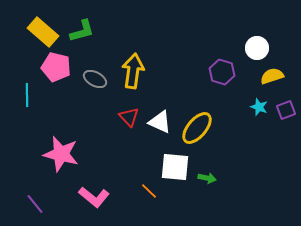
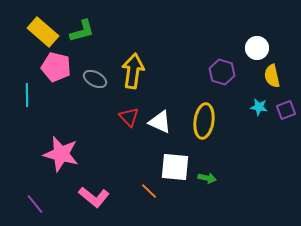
yellow semicircle: rotated 85 degrees counterclockwise
cyan star: rotated 12 degrees counterclockwise
yellow ellipse: moved 7 px right, 7 px up; rotated 32 degrees counterclockwise
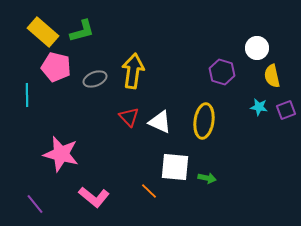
gray ellipse: rotated 50 degrees counterclockwise
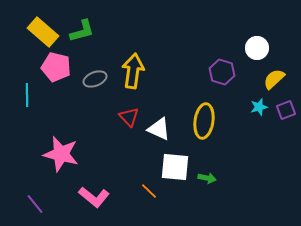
yellow semicircle: moved 2 px right, 3 px down; rotated 60 degrees clockwise
cyan star: rotated 24 degrees counterclockwise
white triangle: moved 1 px left, 7 px down
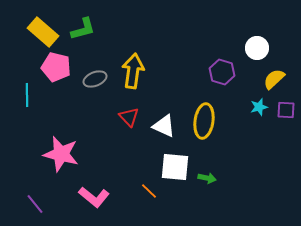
green L-shape: moved 1 px right, 2 px up
purple square: rotated 24 degrees clockwise
white triangle: moved 5 px right, 3 px up
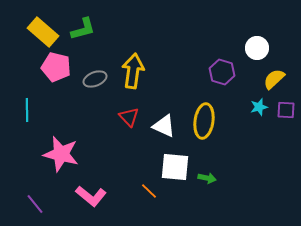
cyan line: moved 15 px down
pink L-shape: moved 3 px left, 1 px up
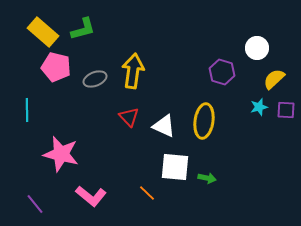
orange line: moved 2 px left, 2 px down
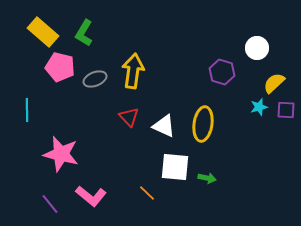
green L-shape: moved 1 px right, 4 px down; rotated 136 degrees clockwise
pink pentagon: moved 4 px right
yellow semicircle: moved 4 px down
yellow ellipse: moved 1 px left, 3 px down
purple line: moved 15 px right
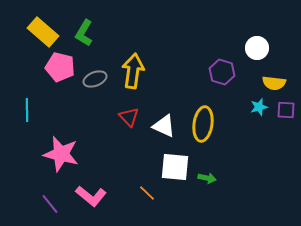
yellow semicircle: rotated 130 degrees counterclockwise
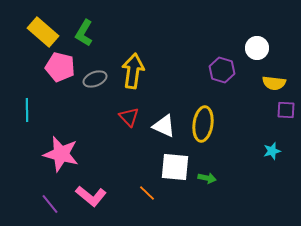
purple hexagon: moved 2 px up
cyan star: moved 13 px right, 44 px down
